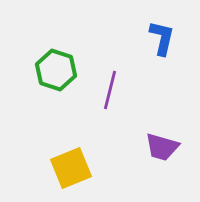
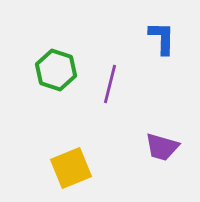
blue L-shape: rotated 12 degrees counterclockwise
purple line: moved 6 px up
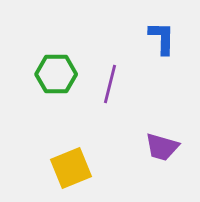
green hexagon: moved 4 px down; rotated 18 degrees counterclockwise
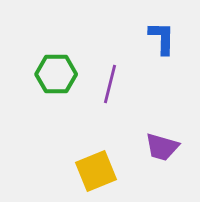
yellow square: moved 25 px right, 3 px down
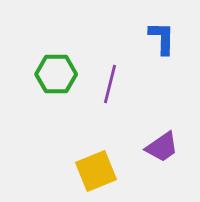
purple trapezoid: rotated 51 degrees counterclockwise
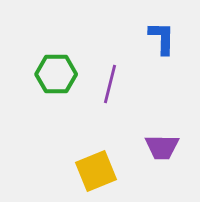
purple trapezoid: rotated 36 degrees clockwise
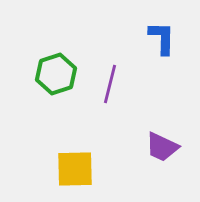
green hexagon: rotated 18 degrees counterclockwise
purple trapezoid: rotated 24 degrees clockwise
yellow square: moved 21 px left, 2 px up; rotated 21 degrees clockwise
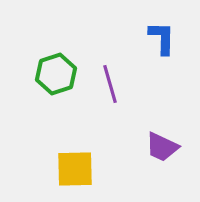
purple line: rotated 30 degrees counterclockwise
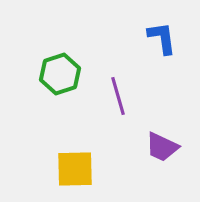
blue L-shape: rotated 9 degrees counterclockwise
green hexagon: moved 4 px right
purple line: moved 8 px right, 12 px down
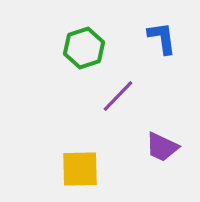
green hexagon: moved 24 px right, 26 px up
purple line: rotated 60 degrees clockwise
yellow square: moved 5 px right
